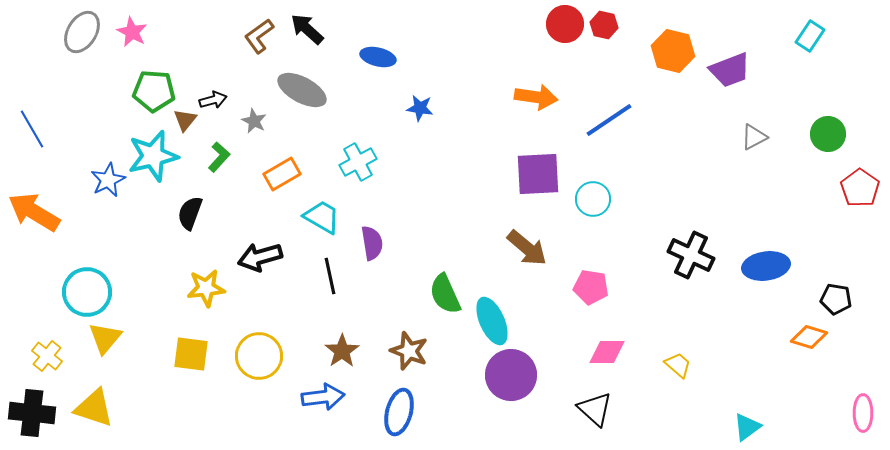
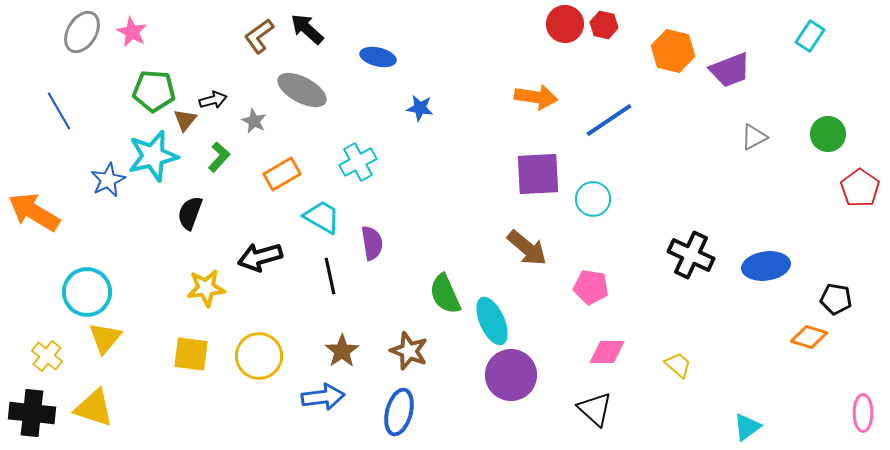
blue line at (32, 129): moved 27 px right, 18 px up
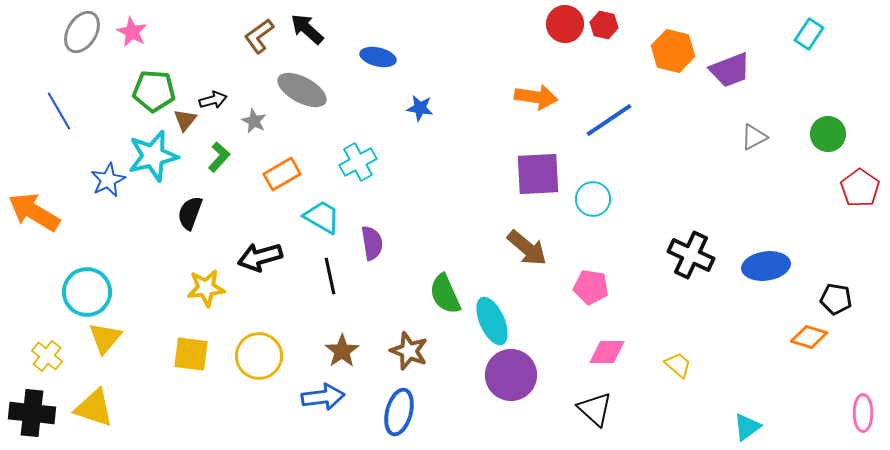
cyan rectangle at (810, 36): moved 1 px left, 2 px up
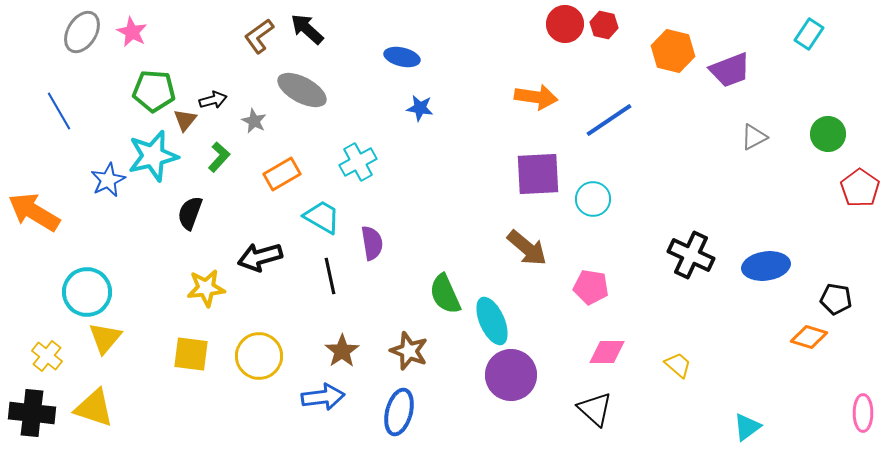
blue ellipse at (378, 57): moved 24 px right
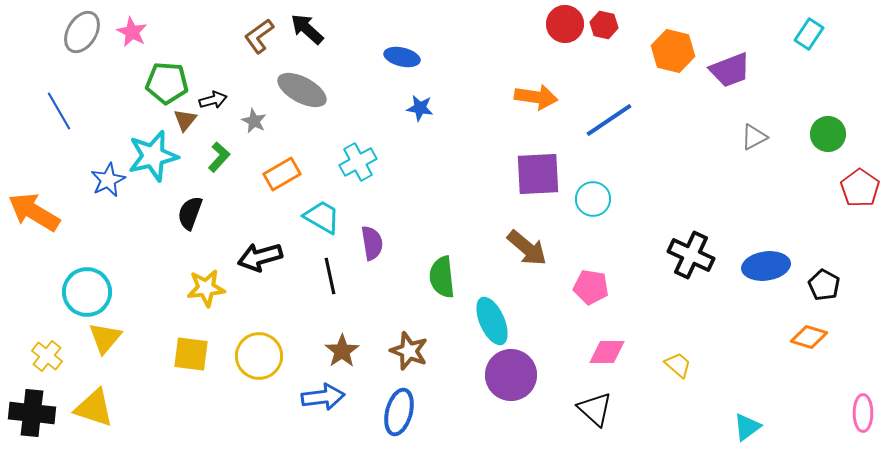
green pentagon at (154, 91): moved 13 px right, 8 px up
green semicircle at (445, 294): moved 3 px left, 17 px up; rotated 18 degrees clockwise
black pentagon at (836, 299): moved 12 px left, 14 px up; rotated 20 degrees clockwise
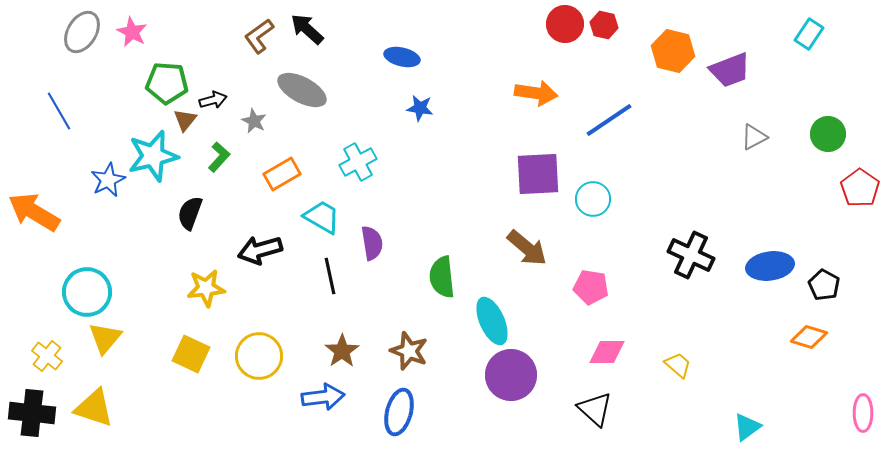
orange arrow at (536, 97): moved 4 px up
black arrow at (260, 257): moved 7 px up
blue ellipse at (766, 266): moved 4 px right
yellow square at (191, 354): rotated 18 degrees clockwise
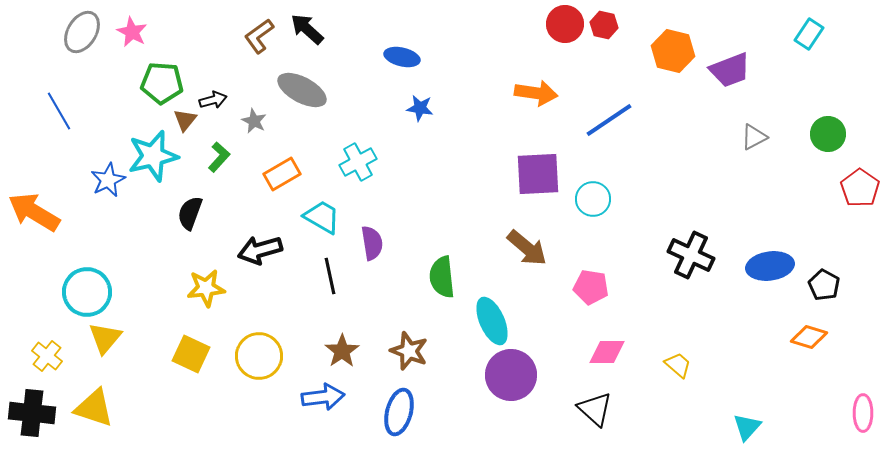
green pentagon at (167, 83): moved 5 px left
cyan triangle at (747, 427): rotated 12 degrees counterclockwise
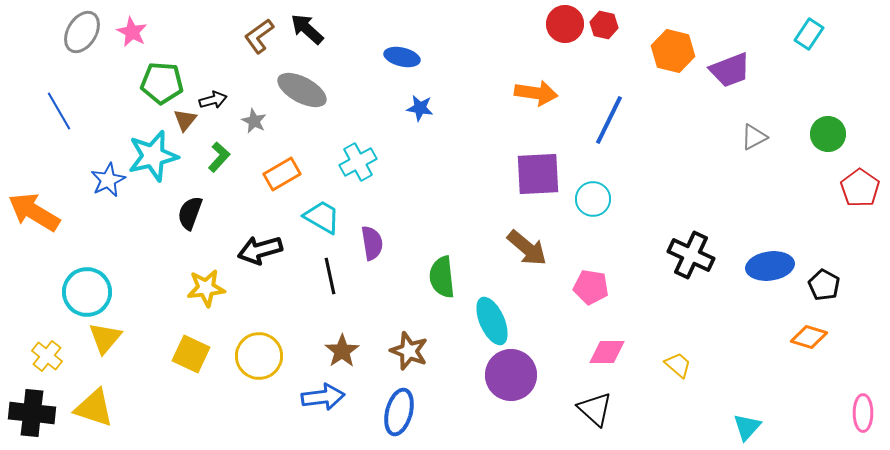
blue line at (609, 120): rotated 30 degrees counterclockwise
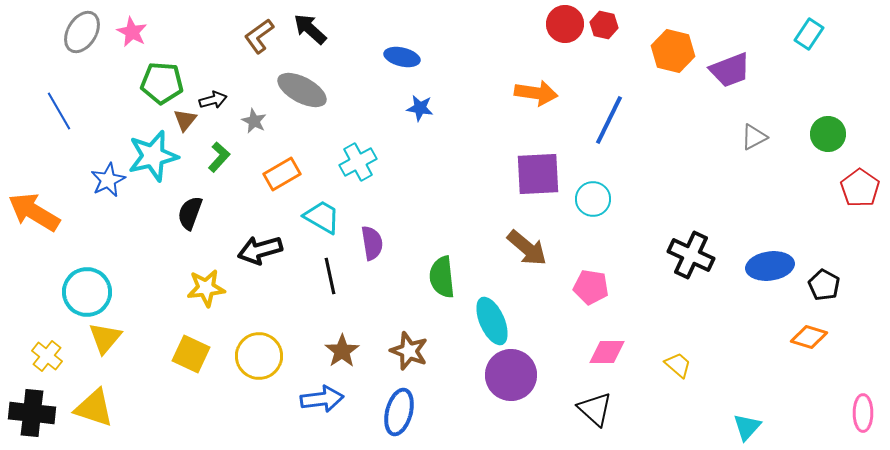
black arrow at (307, 29): moved 3 px right
blue arrow at (323, 397): moved 1 px left, 2 px down
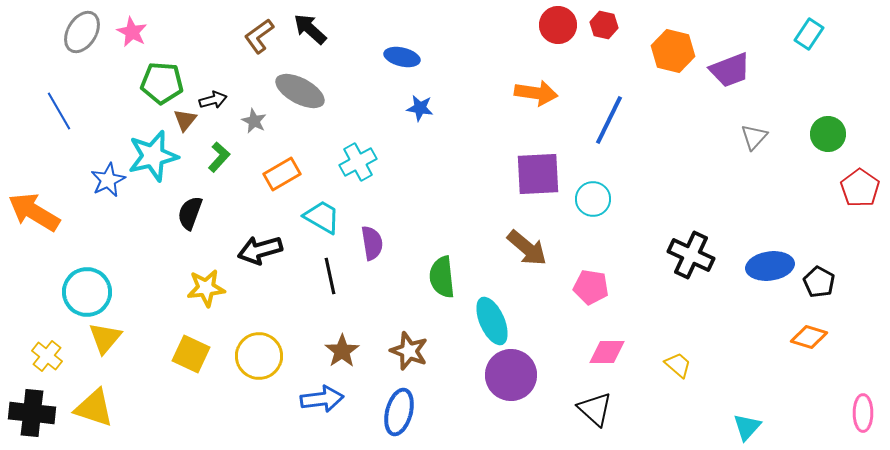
red circle at (565, 24): moved 7 px left, 1 px down
gray ellipse at (302, 90): moved 2 px left, 1 px down
gray triangle at (754, 137): rotated 20 degrees counterclockwise
black pentagon at (824, 285): moved 5 px left, 3 px up
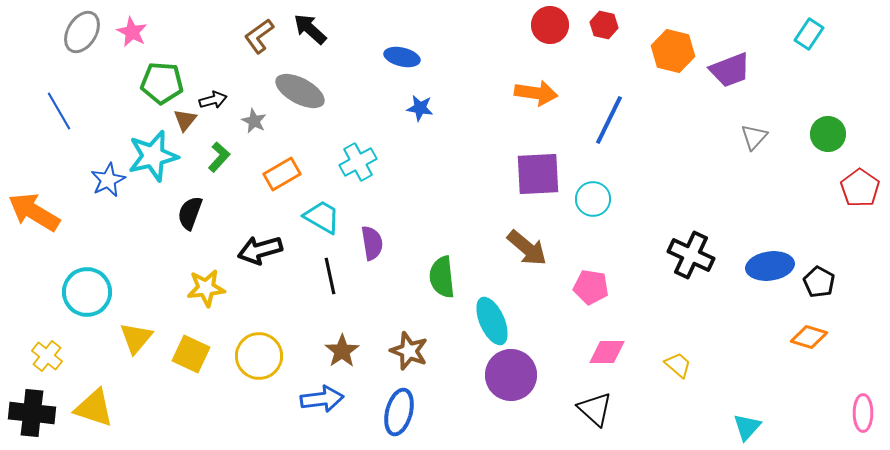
red circle at (558, 25): moved 8 px left
yellow triangle at (105, 338): moved 31 px right
